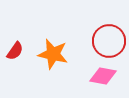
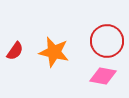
red circle: moved 2 px left
orange star: moved 1 px right, 2 px up
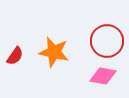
red semicircle: moved 5 px down
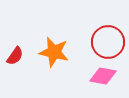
red circle: moved 1 px right, 1 px down
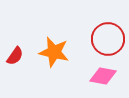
red circle: moved 3 px up
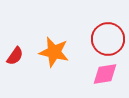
pink diamond: moved 2 px right, 2 px up; rotated 20 degrees counterclockwise
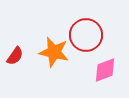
red circle: moved 22 px left, 4 px up
pink diamond: moved 4 px up; rotated 12 degrees counterclockwise
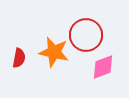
red semicircle: moved 4 px right, 2 px down; rotated 24 degrees counterclockwise
pink diamond: moved 2 px left, 3 px up
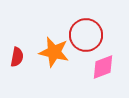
red semicircle: moved 2 px left, 1 px up
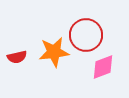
orange star: rotated 20 degrees counterclockwise
red semicircle: rotated 66 degrees clockwise
